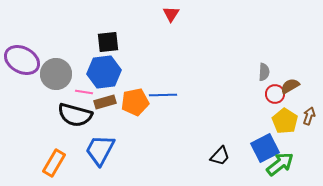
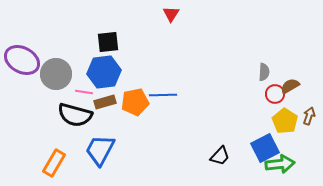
green arrow: rotated 32 degrees clockwise
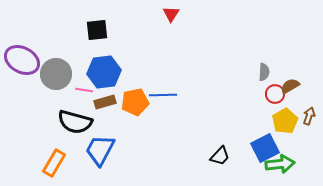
black square: moved 11 px left, 12 px up
pink line: moved 2 px up
black semicircle: moved 7 px down
yellow pentagon: rotated 10 degrees clockwise
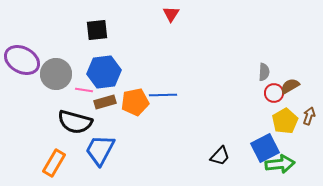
red circle: moved 1 px left, 1 px up
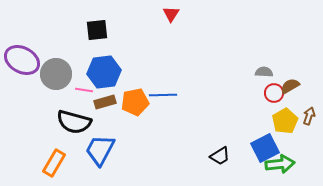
gray semicircle: rotated 90 degrees counterclockwise
black semicircle: moved 1 px left
black trapezoid: rotated 15 degrees clockwise
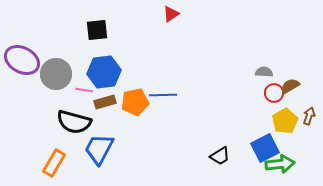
red triangle: rotated 24 degrees clockwise
blue trapezoid: moved 1 px left, 1 px up
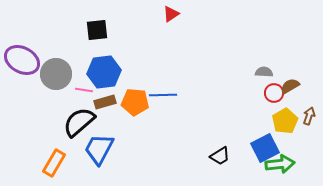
orange pentagon: rotated 16 degrees clockwise
black semicircle: moved 5 px right; rotated 124 degrees clockwise
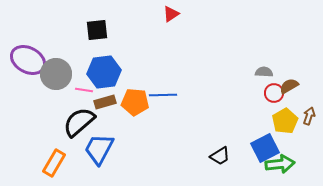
purple ellipse: moved 6 px right
brown semicircle: moved 1 px left
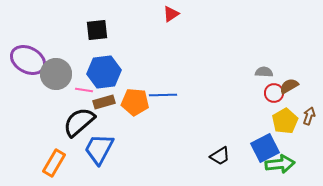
brown rectangle: moved 1 px left
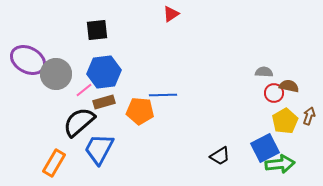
brown semicircle: rotated 42 degrees clockwise
pink line: rotated 48 degrees counterclockwise
orange pentagon: moved 5 px right, 9 px down
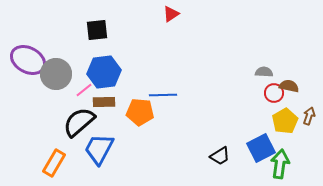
brown rectangle: rotated 15 degrees clockwise
orange pentagon: moved 1 px down
blue square: moved 4 px left
green arrow: rotated 76 degrees counterclockwise
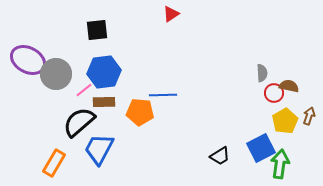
gray semicircle: moved 2 px left, 1 px down; rotated 84 degrees clockwise
